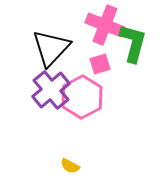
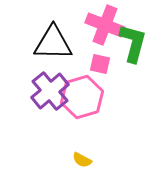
black triangle: moved 2 px right, 5 px up; rotated 48 degrees clockwise
pink square: rotated 30 degrees clockwise
purple cross: moved 1 px left, 1 px down
pink hexagon: rotated 12 degrees clockwise
yellow semicircle: moved 12 px right, 6 px up
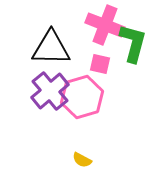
black triangle: moved 2 px left, 5 px down
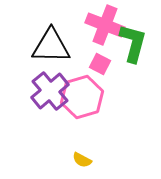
black triangle: moved 2 px up
pink square: rotated 15 degrees clockwise
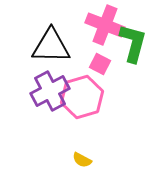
purple cross: rotated 12 degrees clockwise
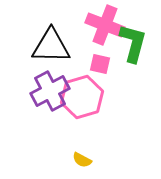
pink square: rotated 15 degrees counterclockwise
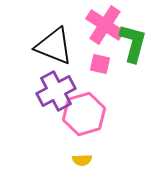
pink cross: rotated 12 degrees clockwise
black triangle: moved 3 px right; rotated 21 degrees clockwise
purple cross: moved 6 px right
pink hexagon: moved 2 px right, 17 px down
yellow semicircle: rotated 30 degrees counterclockwise
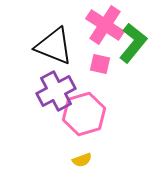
green L-shape: rotated 24 degrees clockwise
yellow semicircle: rotated 18 degrees counterclockwise
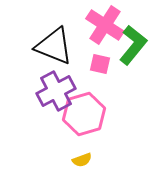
green L-shape: moved 2 px down
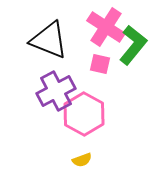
pink cross: moved 1 px right, 2 px down
black triangle: moved 5 px left, 6 px up
pink hexagon: rotated 15 degrees counterclockwise
